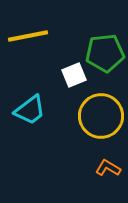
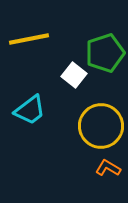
yellow line: moved 1 px right, 3 px down
green pentagon: rotated 12 degrees counterclockwise
white square: rotated 30 degrees counterclockwise
yellow circle: moved 10 px down
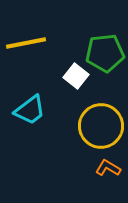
yellow line: moved 3 px left, 4 px down
green pentagon: rotated 12 degrees clockwise
white square: moved 2 px right, 1 px down
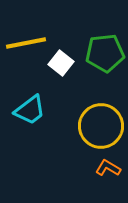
white square: moved 15 px left, 13 px up
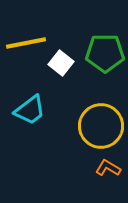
green pentagon: rotated 6 degrees clockwise
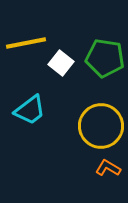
green pentagon: moved 5 px down; rotated 9 degrees clockwise
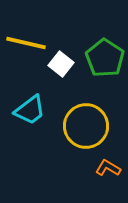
yellow line: rotated 24 degrees clockwise
green pentagon: rotated 24 degrees clockwise
white square: moved 1 px down
yellow circle: moved 15 px left
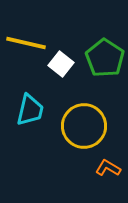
cyan trapezoid: rotated 40 degrees counterclockwise
yellow circle: moved 2 px left
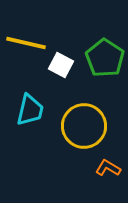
white square: moved 1 px down; rotated 10 degrees counterclockwise
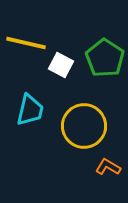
orange L-shape: moved 1 px up
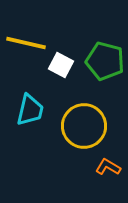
green pentagon: moved 3 px down; rotated 18 degrees counterclockwise
